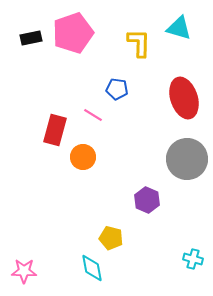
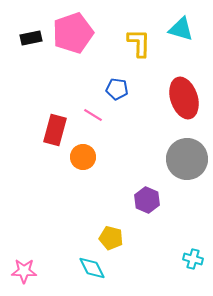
cyan triangle: moved 2 px right, 1 px down
cyan diamond: rotated 16 degrees counterclockwise
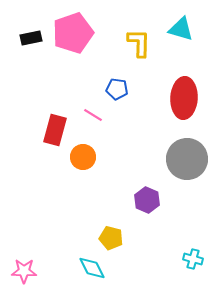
red ellipse: rotated 21 degrees clockwise
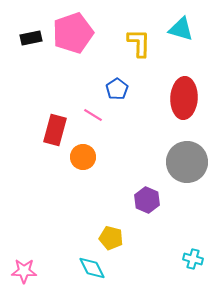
blue pentagon: rotated 30 degrees clockwise
gray circle: moved 3 px down
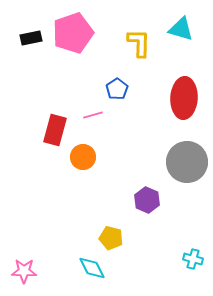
pink line: rotated 48 degrees counterclockwise
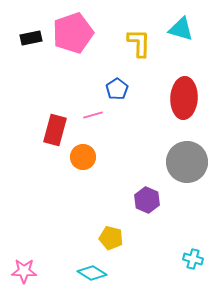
cyan diamond: moved 5 px down; rotated 32 degrees counterclockwise
